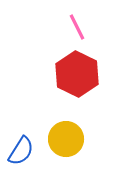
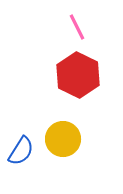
red hexagon: moved 1 px right, 1 px down
yellow circle: moved 3 px left
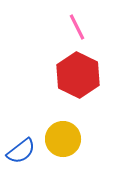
blue semicircle: rotated 20 degrees clockwise
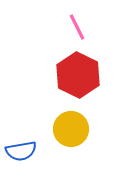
yellow circle: moved 8 px right, 10 px up
blue semicircle: rotated 28 degrees clockwise
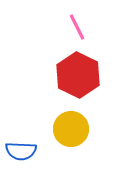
blue semicircle: rotated 12 degrees clockwise
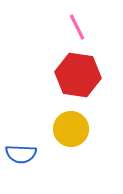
red hexagon: rotated 18 degrees counterclockwise
blue semicircle: moved 3 px down
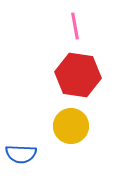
pink line: moved 2 px left, 1 px up; rotated 16 degrees clockwise
yellow circle: moved 3 px up
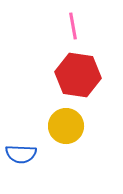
pink line: moved 2 px left
yellow circle: moved 5 px left
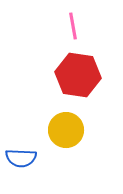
yellow circle: moved 4 px down
blue semicircle: moved 4 px down
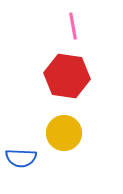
red hexagon: moved 11 px left, 1 px down
yellow circle: moved 2 px left, 3 px down
